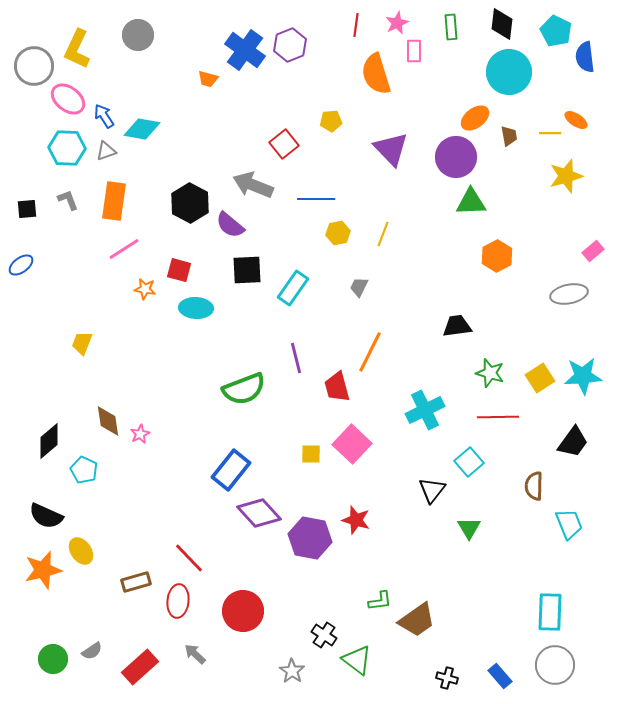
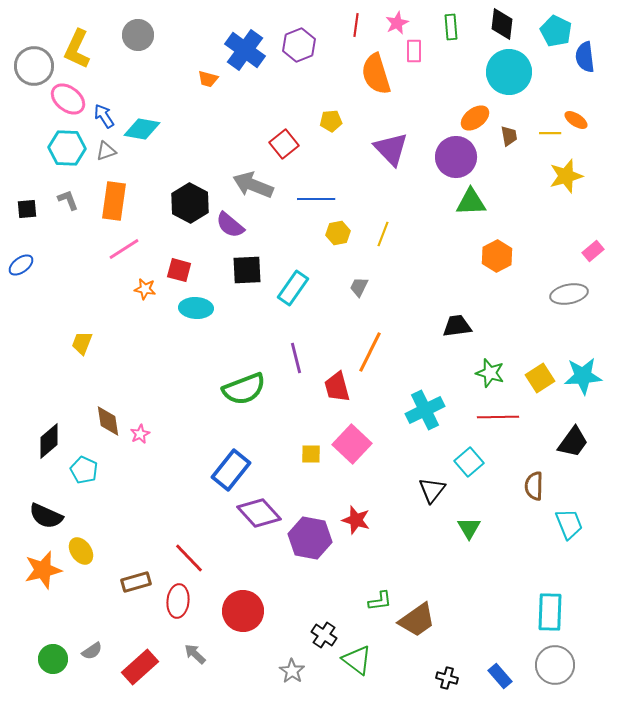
purple hexagon at (290, 45): moved 9 px right
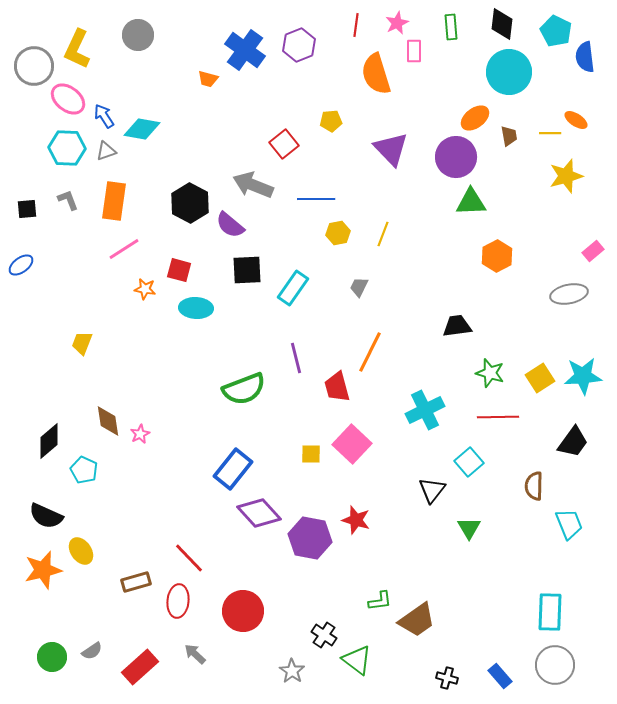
blue rectangle at (231, 470): moved 2 px right, 1 px up
green circle at (53, 659): moved 1 px left, 2 px up
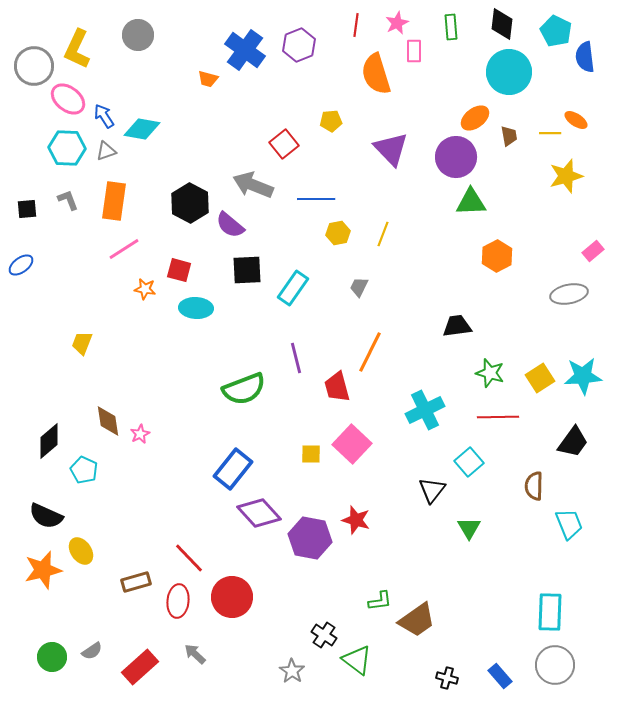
red circle at (243, 611): moved 11 px left, 14 px up
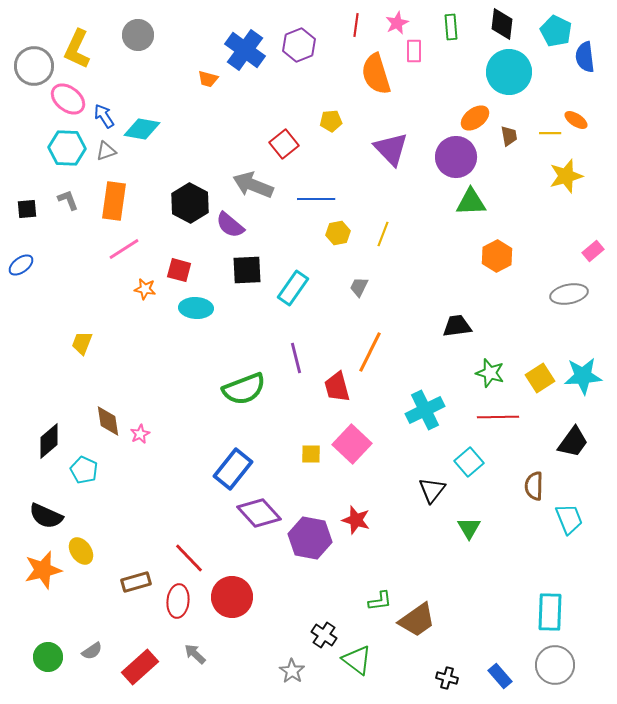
cyan trapezoid at (569, 524): moved 5 px up
green circle at (52, 657): moved 4 px left
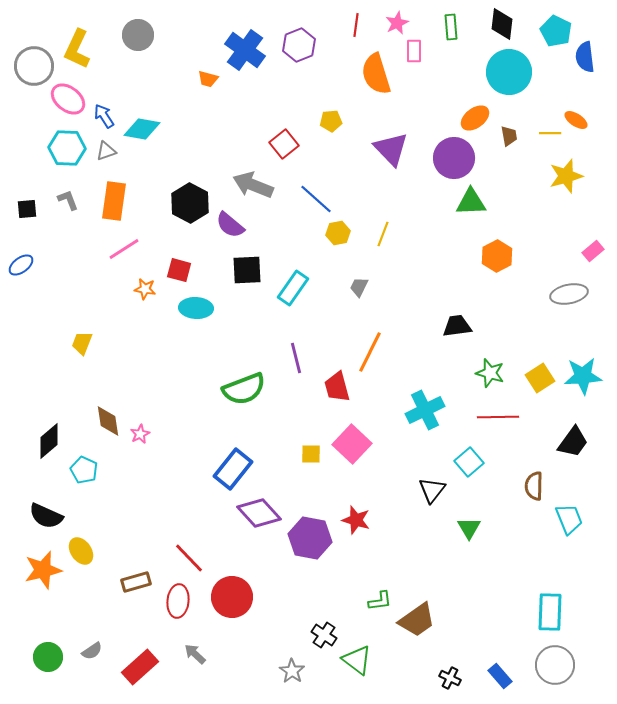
purple circle at (456, 157): moved 2 px left, 1 px down
blue line at (316, 199): rotated 42 degrees clockwise
black cross at (447, 678): moved 3 px right; rotated 10 degrees clockwise
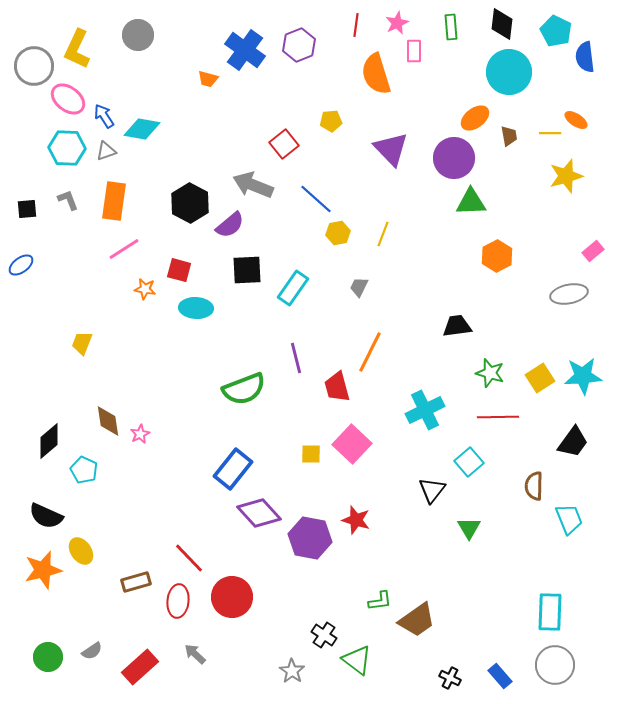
purple semicircle at (230, 225): rotated 80 degrees counterclockwise
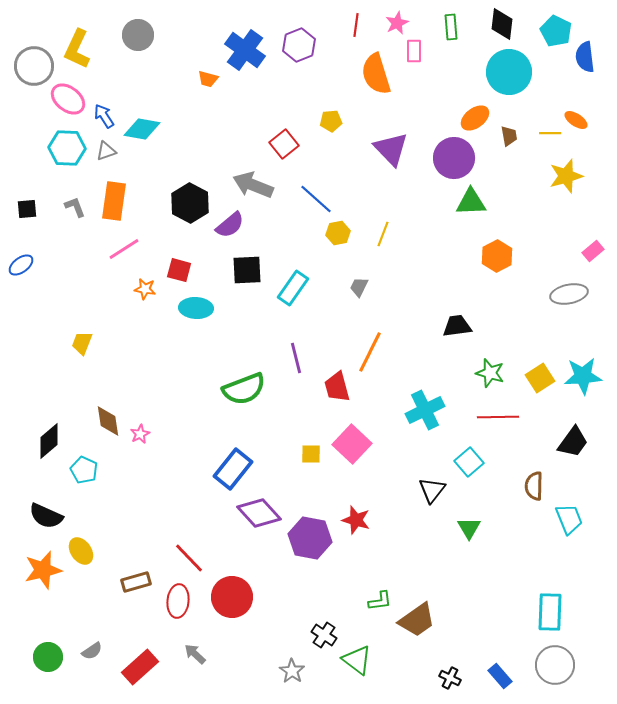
gray L-shape at (68, 200): moved 7 px right, 7 px down
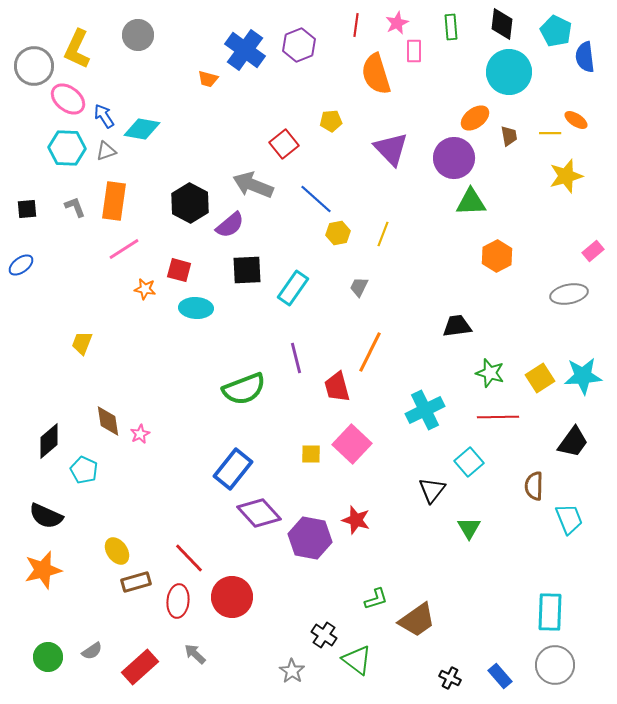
yellow ellipse at (81, 551): moved 36 px right
green L-shape at (380, 601): moved 4 px left, 2 px up; rotated 10 degrees counterclockwise
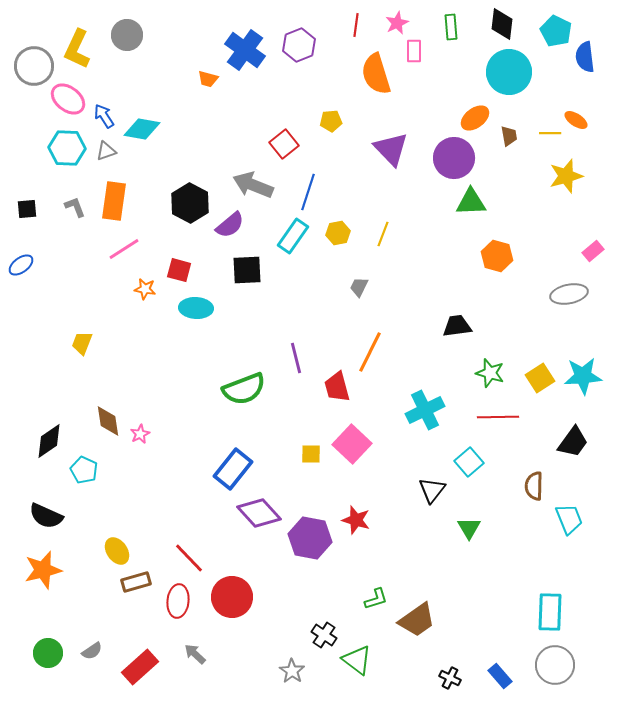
gray circle at (138, 35): moved 11 px left
blue line at (316, 199): moved 8 px left, 7 px up; rotated 66 degrees clockwise
orange hexagon at (497, 256): rotated 16 degrees counterclockwise
cyan rectangle at (293, 288): moved 52 px up
black diamond at (49, 441): rotated 6 degrees clockwise
green circle at (48, 657): moved 4 px up
